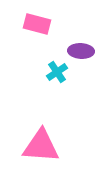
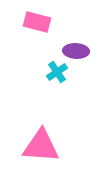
pink rectangle: moved 2 px up
purple ellipse: moved 5 px left
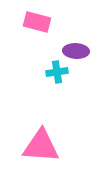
cyan cross: rotated 25 degrees clockwise
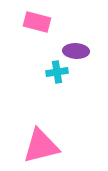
pink triangle: rotated 18 degrees counterclockwise
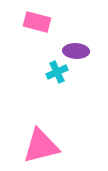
cyan cross: rotated 15 degrees counterclockwise
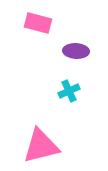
pink rectangle: moved 1 px right, 1 px down
cyan cross: moved 12 px right, 19 px down
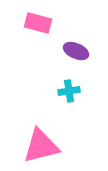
purple ellipse: rotated 20 degrees clockwise
cyan cross: rotated 15 degrees clockwise
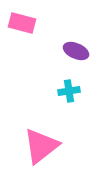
pink rectangle: moved 16 px left
pink triangle: rotated 24 degrees counterclockwise
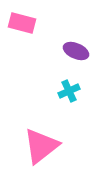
cyan cross: rotated 15 degrees counterclockwise
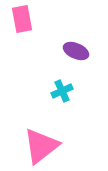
pink rectangle: moved 4 px up; rotated 64 degrees clockwise
cyan cross: moved 7 px left
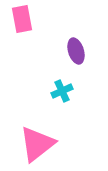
purple ellipse: rotated 50 degrees clockwise
pink triangle: moved 4 px left, 2 px up
